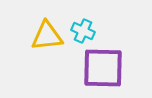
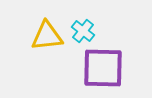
cyan cross: rotated 15 degrees clockwise
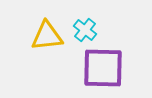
cyan cross: moved 2 px right, 1 px up
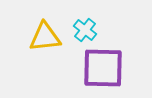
yellow triangle: moved 2 px left, 1 px down
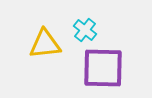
yellow triangle: moved 7 px down
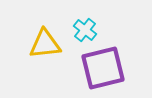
purple square: rotated 15 degrees counterclockwise
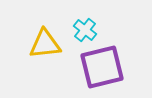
purple square: moved 1 px left, 1 px up
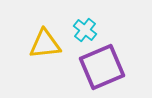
purple square: rotated 9 degrees counterclockwise
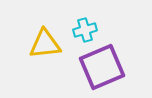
cyan cross: rotated 35 degrees clockwise
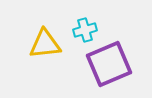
purple square: moved 7 px right, 3 px up
